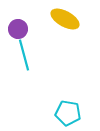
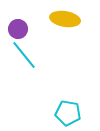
yellow ellipse: rotated 20 degrees counterclockwise
cyan line: rotated 24 degrees counterclockwise
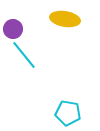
purple circle: moved 5 px left
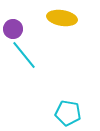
yellow ellipse: moved 3 px left, 1 px up
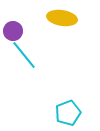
purple circle: moved 2 px down
cyan pentagon: rotated 30 degrees counterclockwise
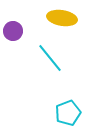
cyan line: moved 26 px right, 3 px down
